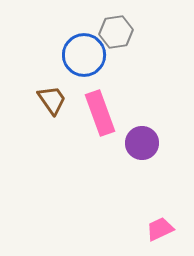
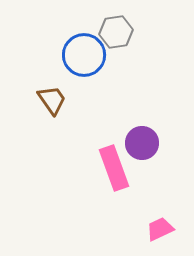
pink rectangle: moved 14 px right, 55 px down
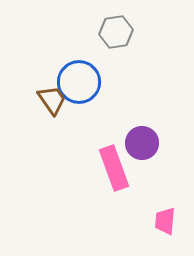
blue circle: moved 5 px left, 27 px down
pink trapezoid: moved 5 px right, 8 px up; rotated 60 degrees counterclockwise
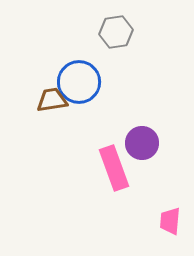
brown trapezoid: rotated 64 degrees counterclockwise
pink trapezoid: moved 5 px right
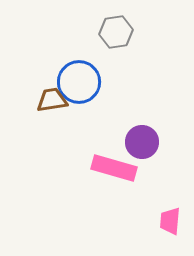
purple circle: moved 1 px up
pink rectangle: rotated 54 degrees counterclockwise
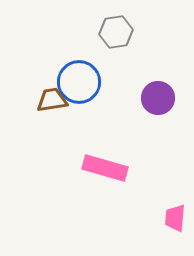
purple circle: moved 16 px right, 44 px up
pink rectangle: moved 9 px left
pink trapezoid: moved 5 px right, 3 px up
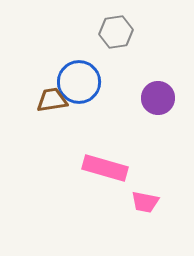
pink trapezoid: moved 30 px left, 16 px up; rotated 84 degrees counterclockwise
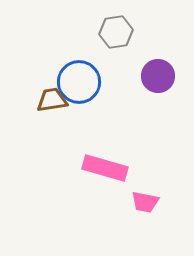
purple circle: moved 22 px up
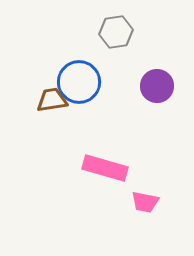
purple circle: moved 1 px left, 10 px down
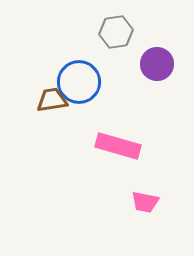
purple circle: moved 22 px up
pink rectangle: moved 13 px right, 22 px up
